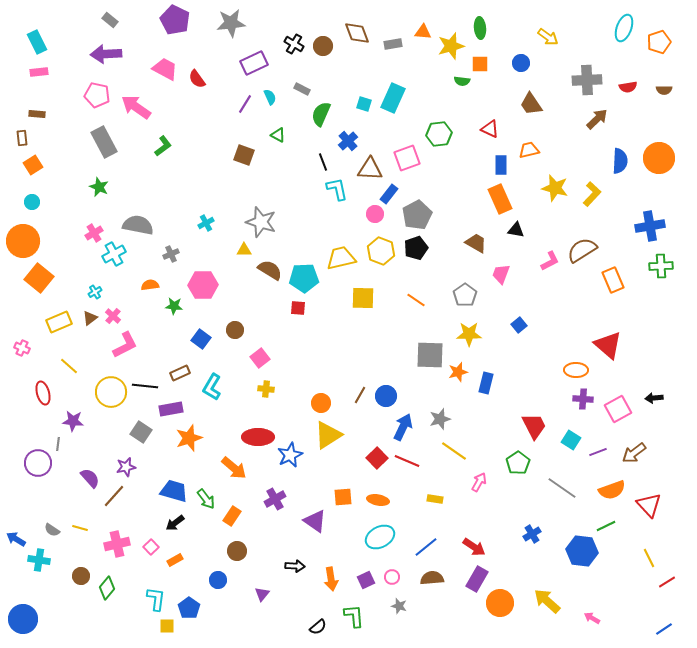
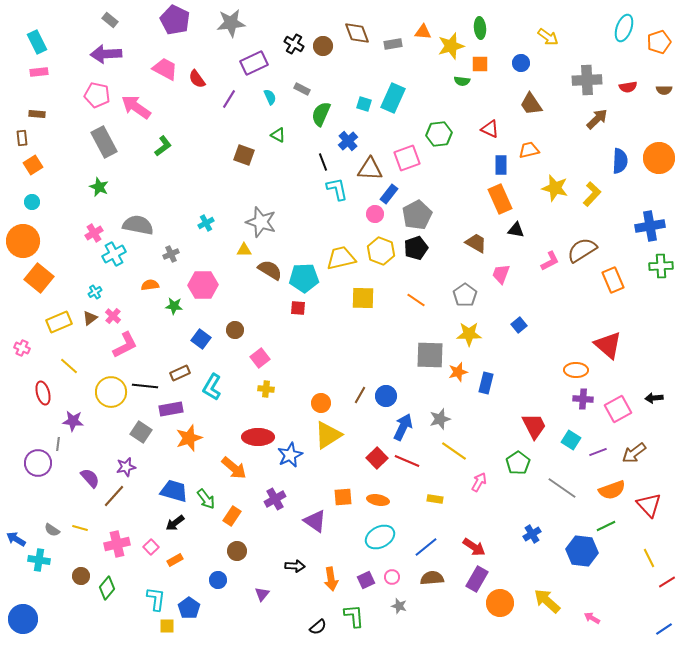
purple line at (245, 104): moved 16 px left, 5 px up
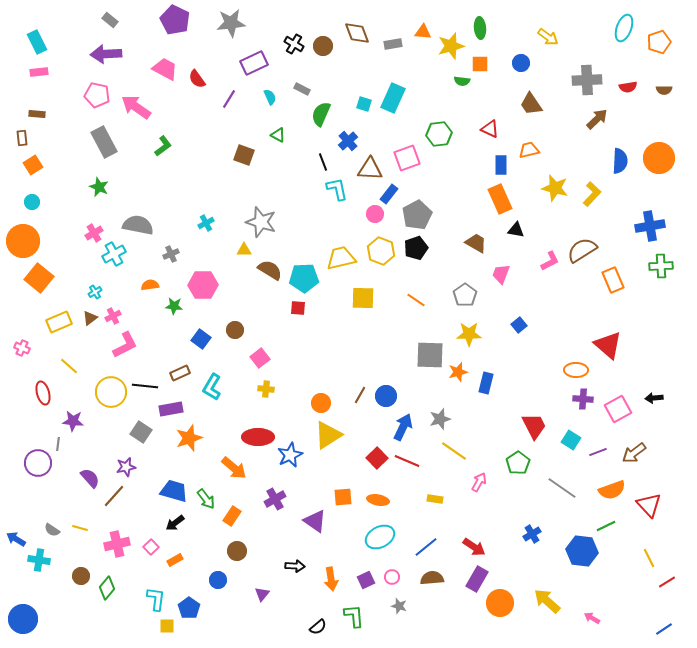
pink cross at (113, 316): rotated 21 degrees clockwise
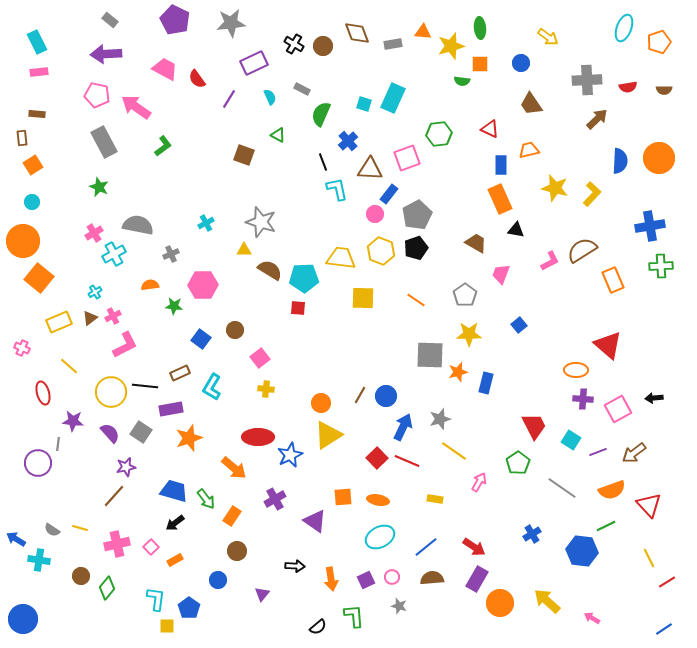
yellow trapezoid at (341, 258): rotated 20 degrees clockwise
purple semicircle at (90, 478): moved 20 px right, 45 px up
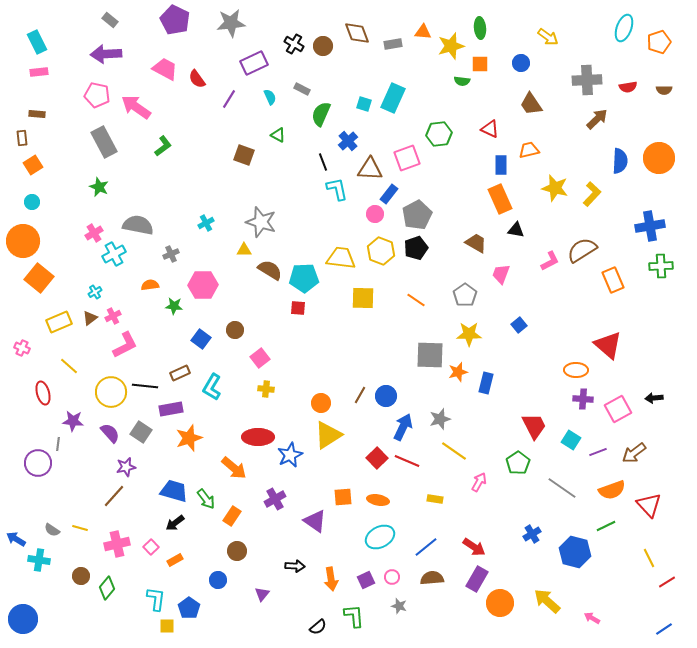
blue hexagon at (582, 551): moved 7 px left, 1 px down; rotated 8 degrees clockwise
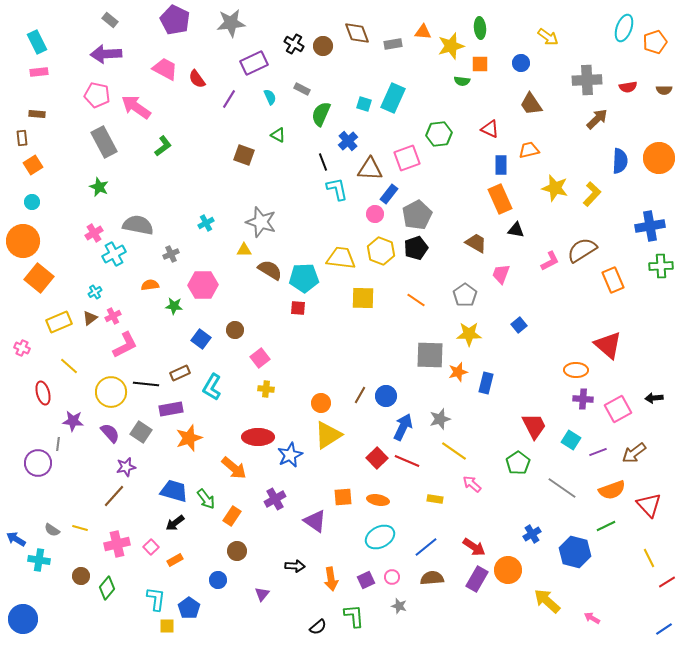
orange pentagon at (659, 42): moved 4 px left
black line at (145, 386): moved 1 px right, 2 px up
pink arrow at (479, 482): moved 7 px left, 2 px down; rotated 78 degrees counterclockwise
orange circle at (500, 603): moved 8 px right, 33 px up
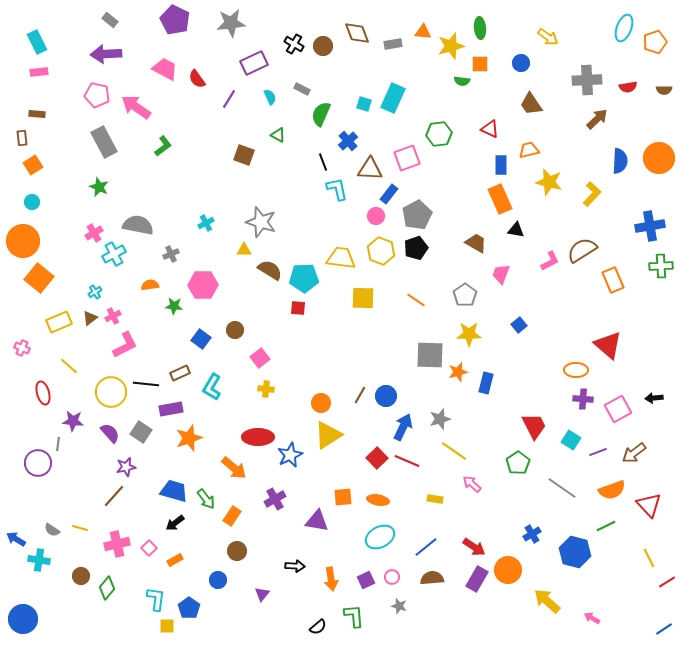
yellow star at (555, 188): moved 6 px left, 6 px up
pink circle at (375, 214): moved 1 px right, 2 px down
purple triangle at (315, 521): moved 2 px right; rotated 25 degrees counterclockwise
pink square at (151, 547): moved 2 px left, 1 px down
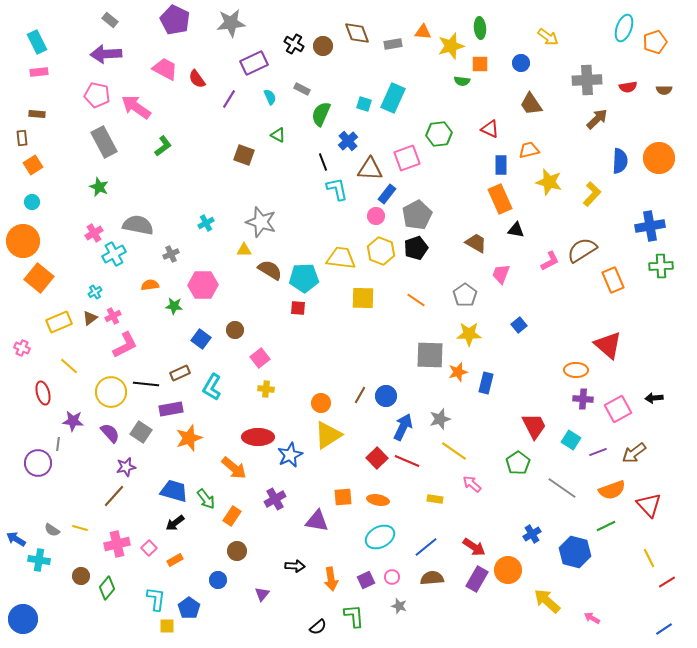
blue rectangle at (389, 194): moved 2 px left
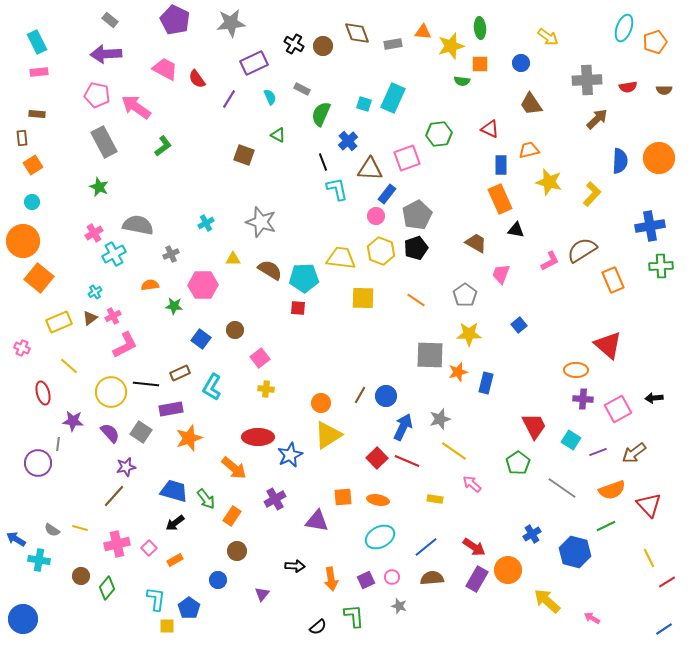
yellow triangle at (244, 250): moved 11 px left, 9 px down
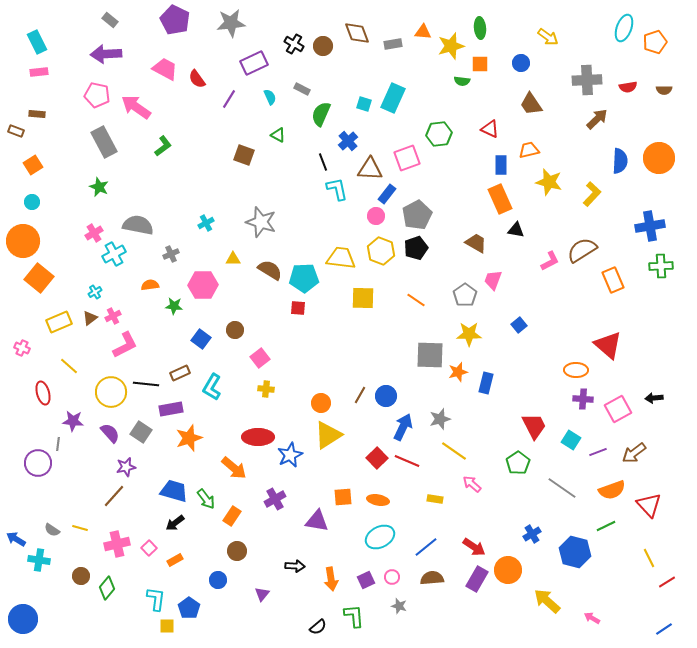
brown rectangle at (22, 138): moved 6 px left, 7 px up; rotated 63 degrees counterclockwise
pink trapezoid at (501, 274): moved 8 px left, 6 px down
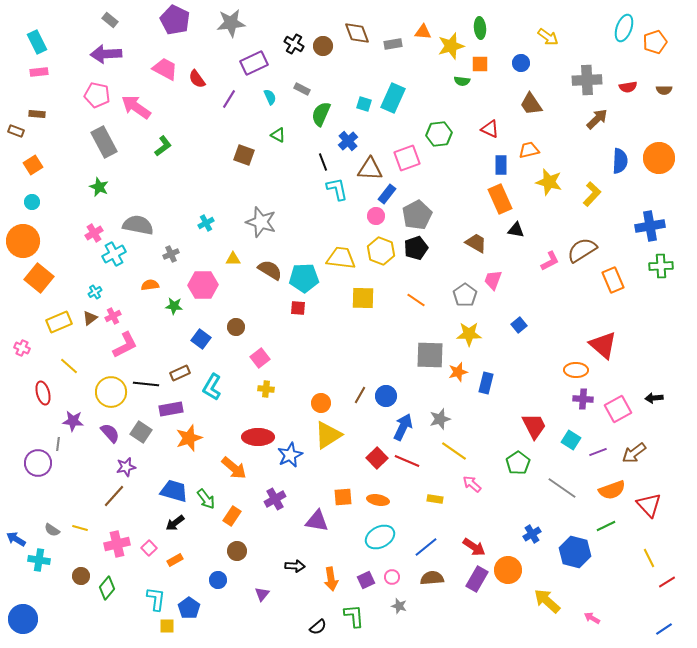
brown circle at (235, 330): moved 1 px right, 3 px up
red triangle at (608, 345): moved 5 px left
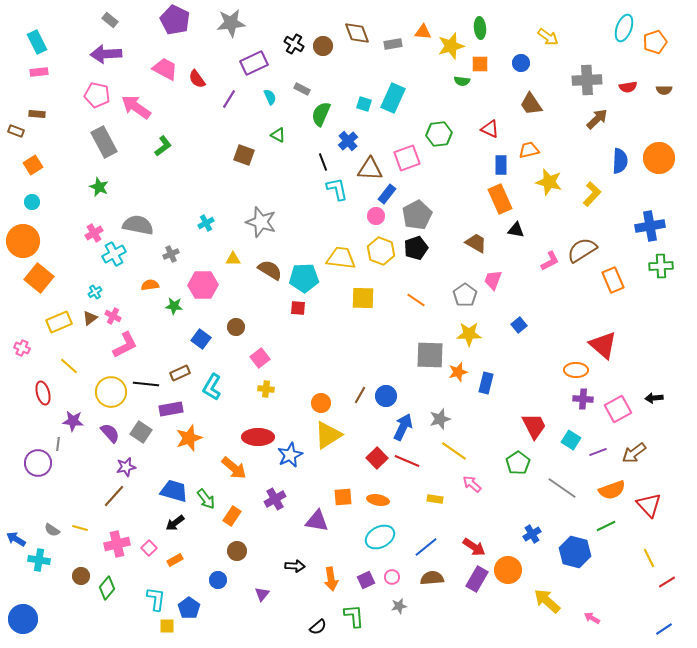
pink cross at (113, 316): rotated 35 degrees counterclockwise
gray star at (399, 606): rotated 28 degrees counterclockwise
